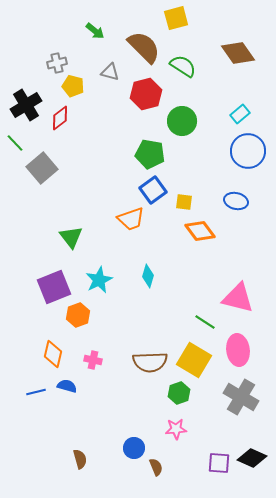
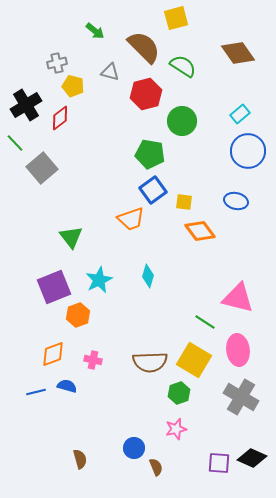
orange diamond at (53, 354): rotated 56 degrees clockwise
pink star at (176, 429): rotated 10 degrees counterclockwise
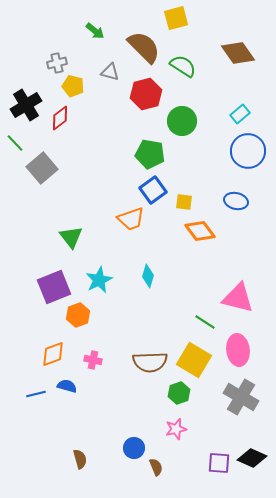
blue line at (36, 392): moved 2 px down
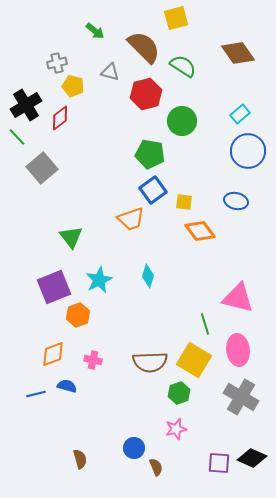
green line at (15, 143): moved 2 px right, 6 px up
green line at (205, 322): moved 2 px down; rotated 40 degrees clockwise
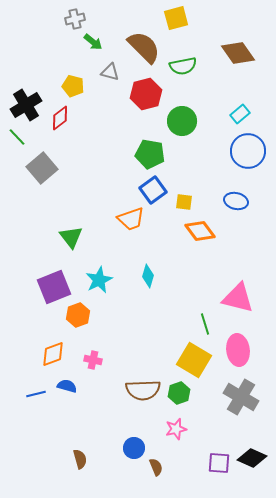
green arrow at (95, 31): moved 2 px left, 11 px down
gray cross at (57, 63): moved 18 px right, 44 px up
green semicircle at (183, 66): rotated 136 degrees clockwise
brown semicircle at (150, 362): moved 7 px left, 28 px down
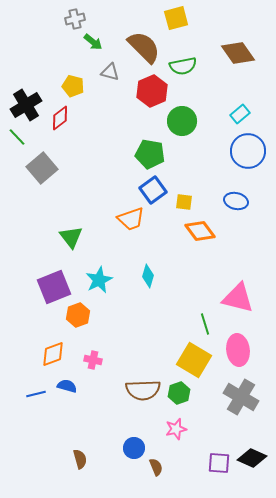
red hexagon at (146, 94): moved 6 px right, 3 px up; rotated 8 degrees counterclockwise
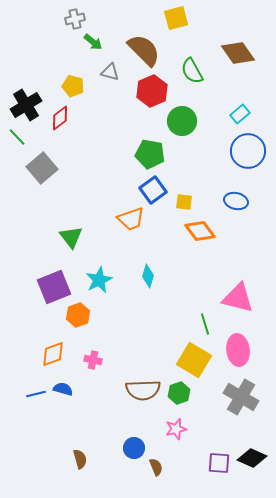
brown semicircle at (144, 47): moved 3 px down
green semicircle at (183, 66): moved 9 px right, 5 px down; rotated 72 degrees clockwise
blue semicircle at (67, 386): moved 4 px left, 3 px down
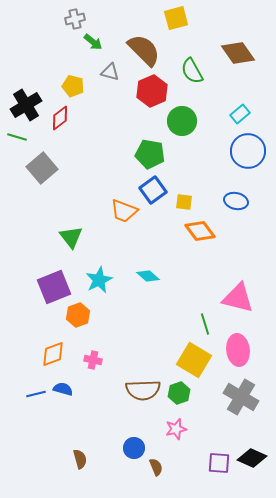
green line at (17, 137): rotated 30 degrees counterclockwise
orange trapezoid at (131, 219): moved 7 px left, 8 px up; rotated 40 degrees clockwise
cyan diamond at (148, 276): rotated 65 degrees counterclockwise
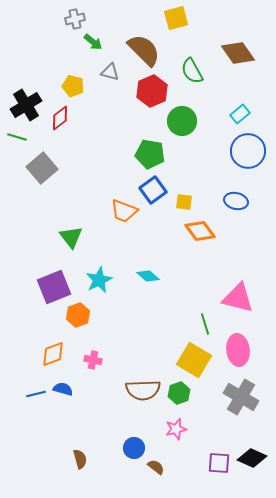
brown semicircle at (156, 467): rotated 30 degrees counterclockwise
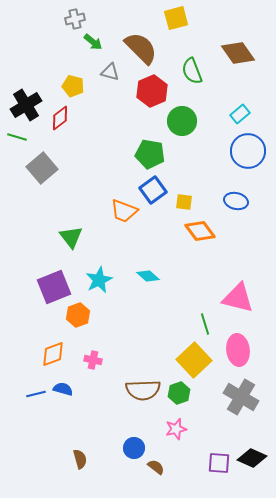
brown semicircle at (144, 50): moved 3 px left, 2 px up
green semicircle at (192, 71): rotated 8 degrees clockwise
yellow square at (194, 360): rotated 16 degrees clockwise
